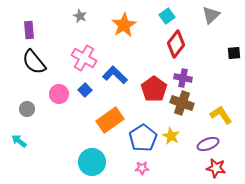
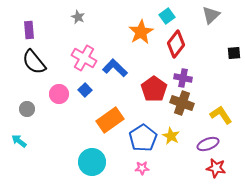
gray star: moved 2 px left, 1 px down
orange star: moved 17 px right, 7 px down
blue L-shape: moved 7 px up
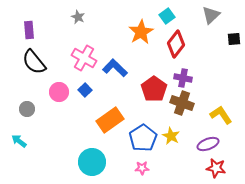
black square: moved 14 px up
pink circle: moved 2 px up
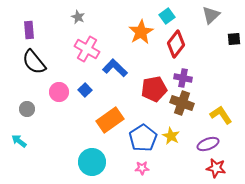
pink cross: moved 3 px right, 9 px up
red pentagon: rotated 25 degrees clockwise
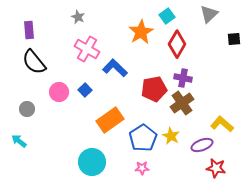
gray triangle: moved 2 px left, 1 px up
red diamond: moved 1 px right; rotated 8 degrees counterclockwise
brown cross: rotated 35 degrees clockwise
yellow L-shape: moved 1 px right, 9 px down; rotated 15 degrees counterclockwise
purple ellipse: moved 6 px left, 1 px down
